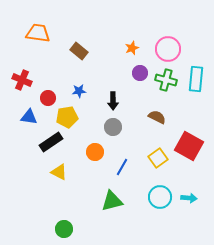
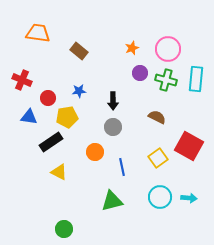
blue line: rotated 42 degrees counterclockwise
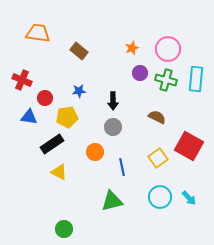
red circle: moved 3 px left
black rectangle: moved 1 px right, 2 px down
cyan arrow: rotated 42 degrees clockwise
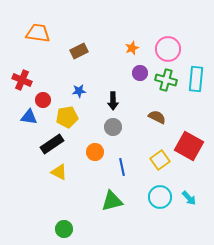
brown rectangle: rotated 66 degrees counterclockwise
red circle: moved 2 px left, 2 px down
yellow square: moved 2 px right, 2 px down
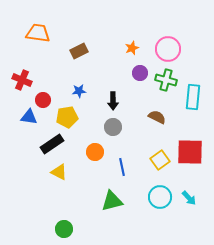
cyan rectangle: moved 3 px left, 18 px down
red square: moved 1 px right, 6 px down; rotated 28 degrees counterclockwise
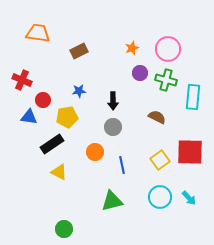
blue line: moved 2 px up
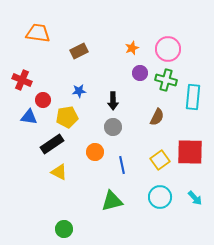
brown semicircle: rotated 90 degrees clockwise
cyan arrow: moved 6 px right
